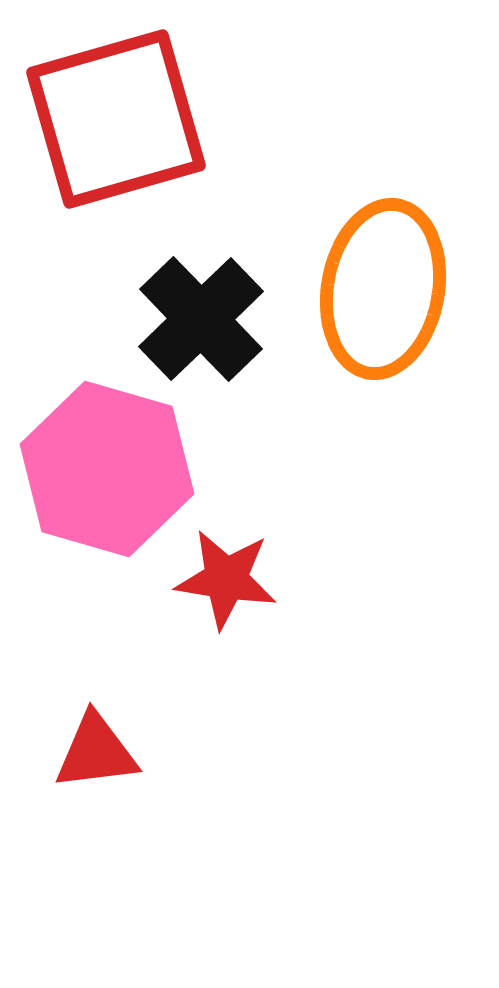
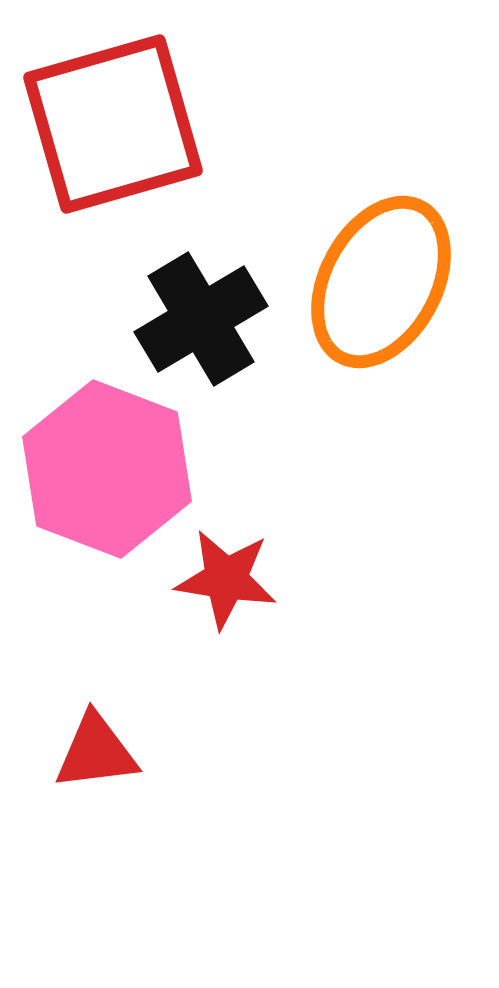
red square: moved 3 px left, 5 px down
orange ellipse: moved 2 px left, 7 px up; rotated 18 degrees clockwise
black cross: rotated 13 degrees clockwise
pink hexagon: rotated 5 degrees clockwise
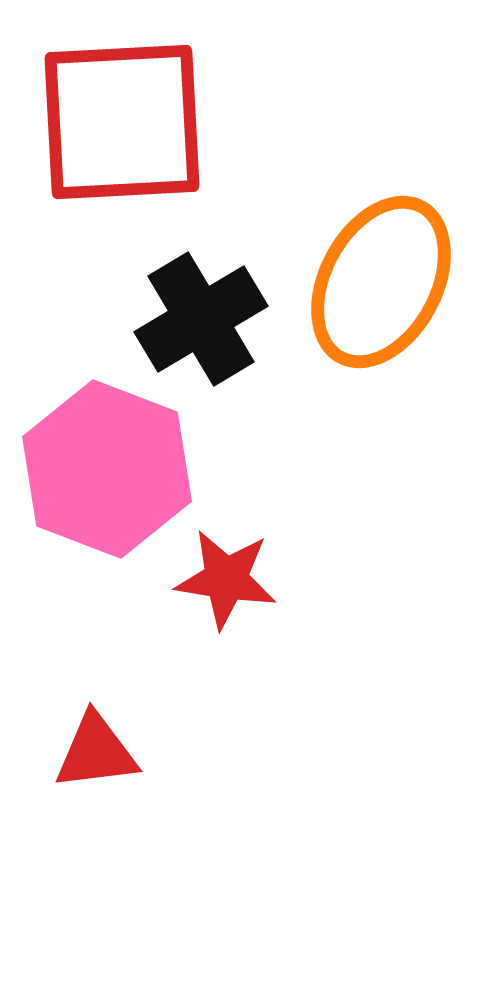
red square: moved 9 px right, 2 px up; rotated 13 degrees clockwise
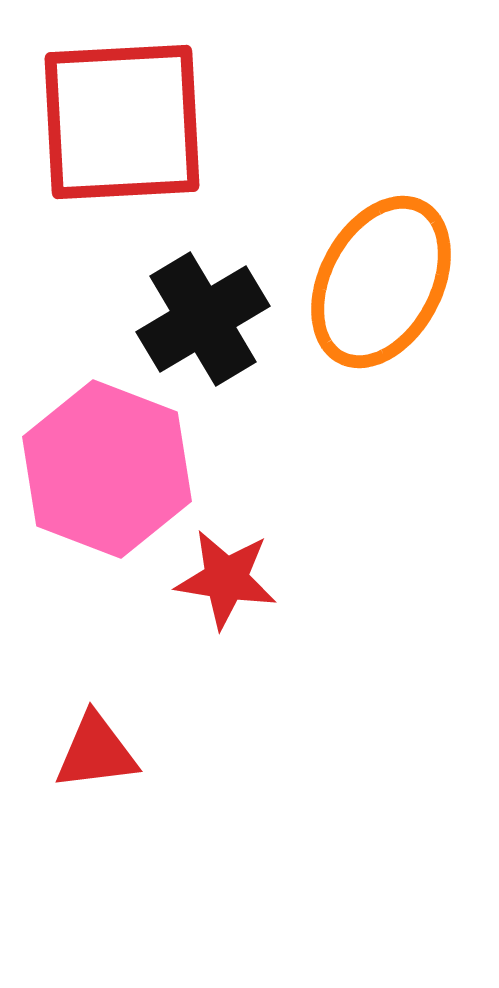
black cross: moved 2 px right
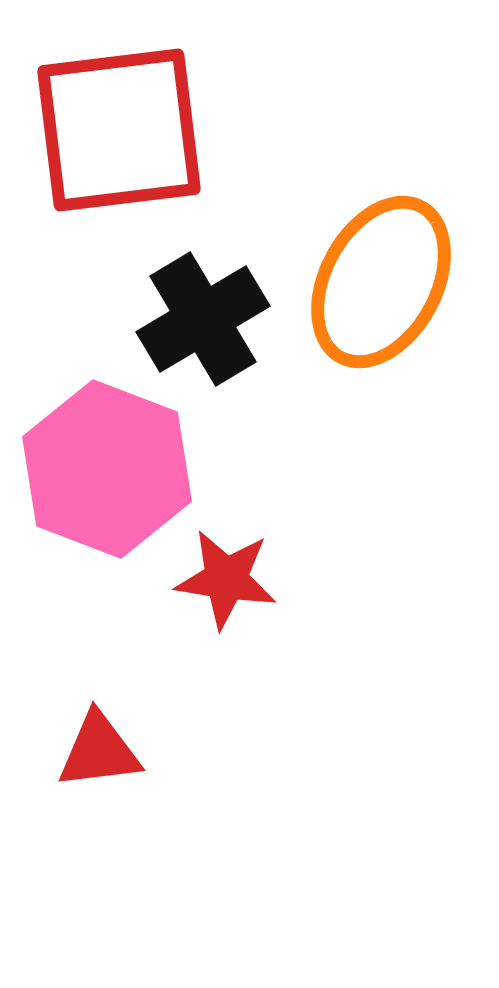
red square: moved 3 px left, 8 px down; rotated 4 degrees counterclockwise
red triangle: moved 3 px right, 1 px up
